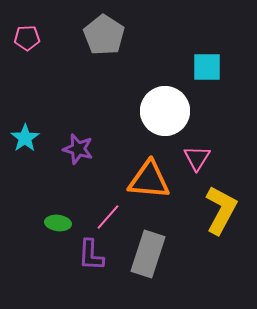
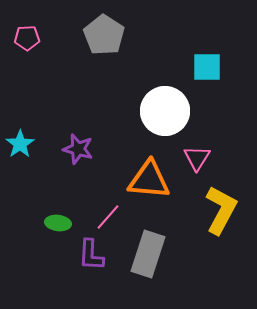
cyan star: moved 5 px left, 6 px down
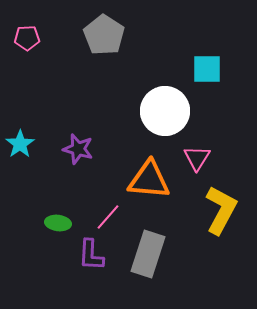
cyan square: moved 2 px down
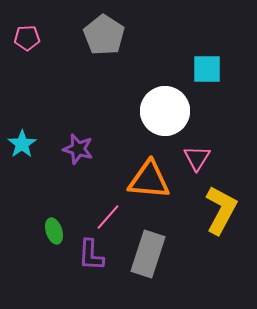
cyan star: moved 2 px right
green ellipse: moved 4 px left, 8 px down; rotated 65 degrees clockwise
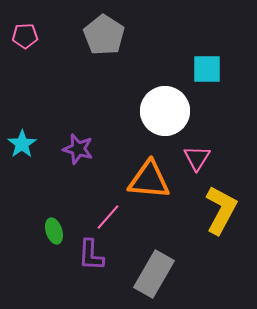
pink pentagon: moved 2 px left, 2 px up
gray rectangle: moved 6 px right, 20 px down; rotated 12 degrees clockwise
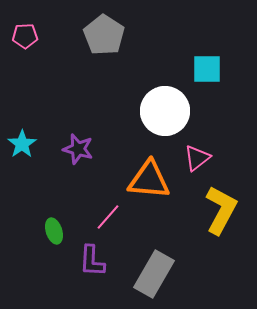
pink triangle: rotated 20 degrees clockwise
purple L-shape: moved 1 px right, 6 px down
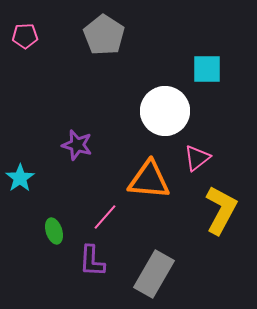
cyan star: moved 2 px left, 34 px down
purple star: moved 1 px left, 4 px up
pink line: moved 3 px left
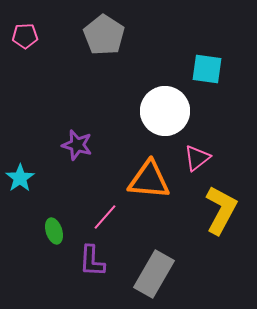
cyan square: rotated 8 degrees clockwise
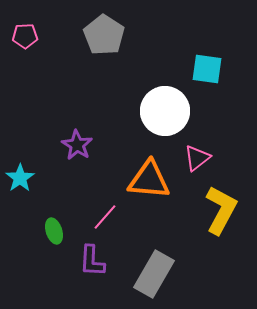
purple star: rotated 16 degrees clockwise
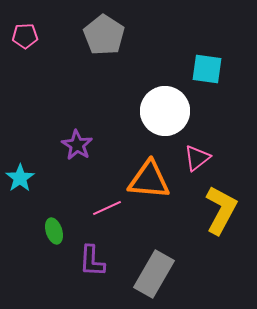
pink line: moved 2 px right, 9 px up; rotated 24 degrees clockwise
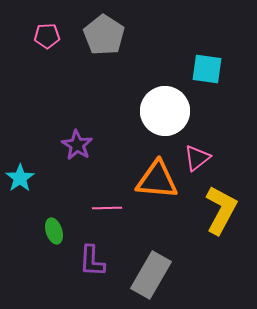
pink pentagon: moved 22 px right
orange triangle: moved 8 px right
pink line: rotated 24 degrees clockwise
gray rectangle: moved 3 px left, 1 px down
